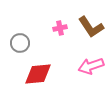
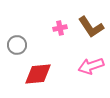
gray circle: moved 3 px left, 2 px down
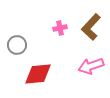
brown L-shape: rotated 76 degrees clockwise
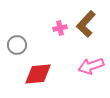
brown L-shape: moved 5 px left, 3 px up
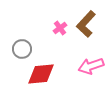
pink cross: rotated 24 degrees counterclockwise
gray circle: moved 5 px right, 4 px down
red diamond: moved 3 px right
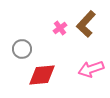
pink arrow: moved 3 px down
red diamond: moved 1 px right, 1 px down
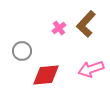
pink cross: moved 1 px left
gray circle: moved 2 px down
red diamond: moved 4 px right
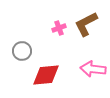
brown L-shape: rotated 20 degrees clockwise
pink cross: rotated 16 degrees clockwise
pink arrow: moved 2 px right; rotated 25 degrees clockwise
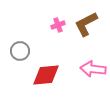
pink cross: moved 1 px left, 3 px up
gray circle: moved 2 px left
